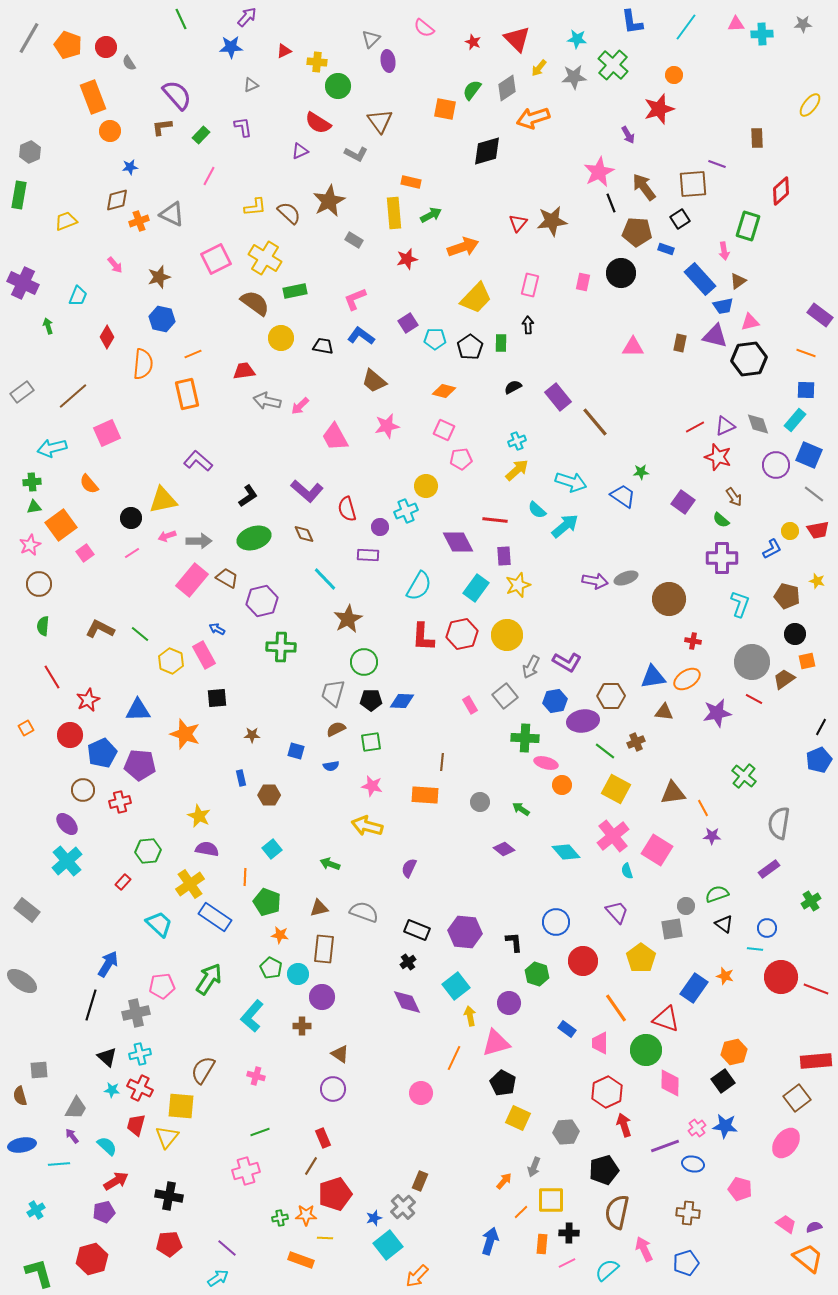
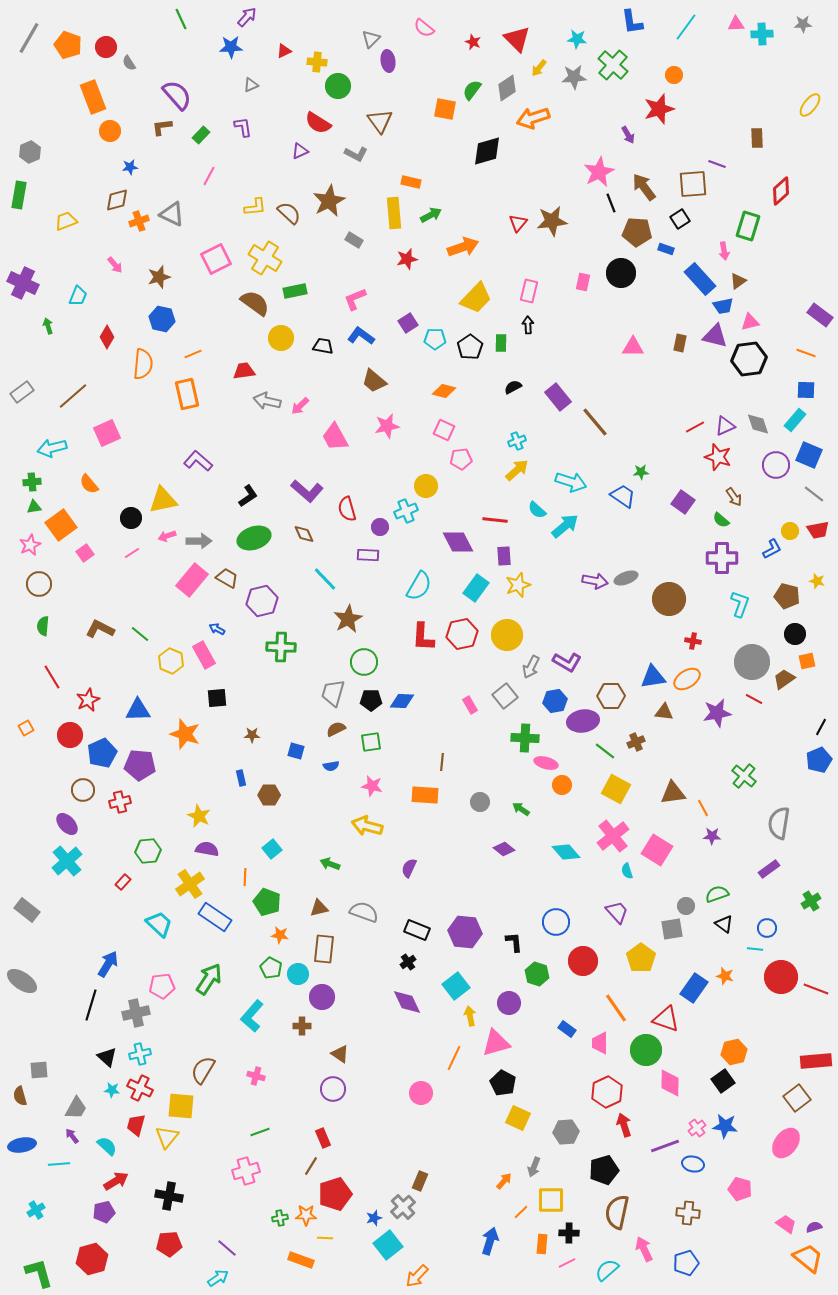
pink rectangle at (530, 285): moved 1 px left, 6 px down
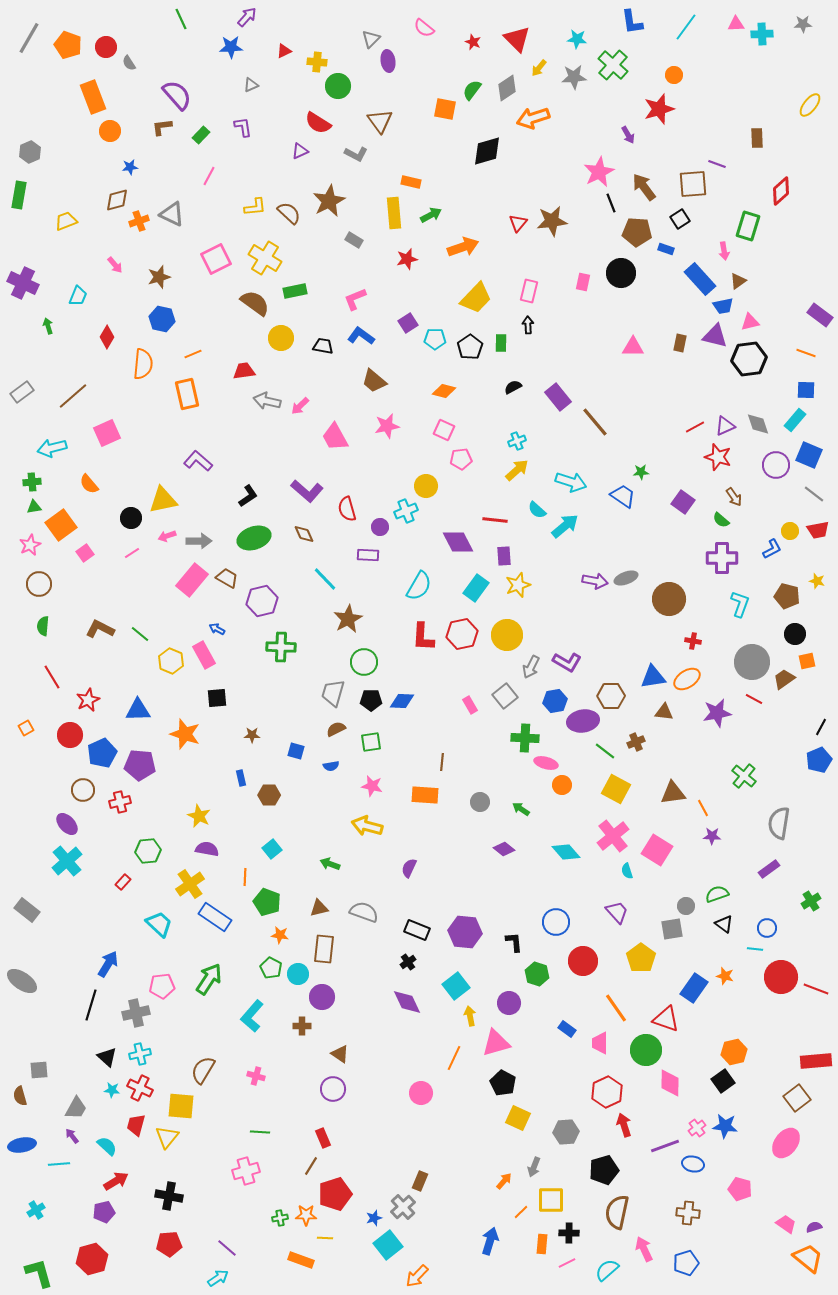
green line at (260, 1132): rotated 24 degrees clockwise
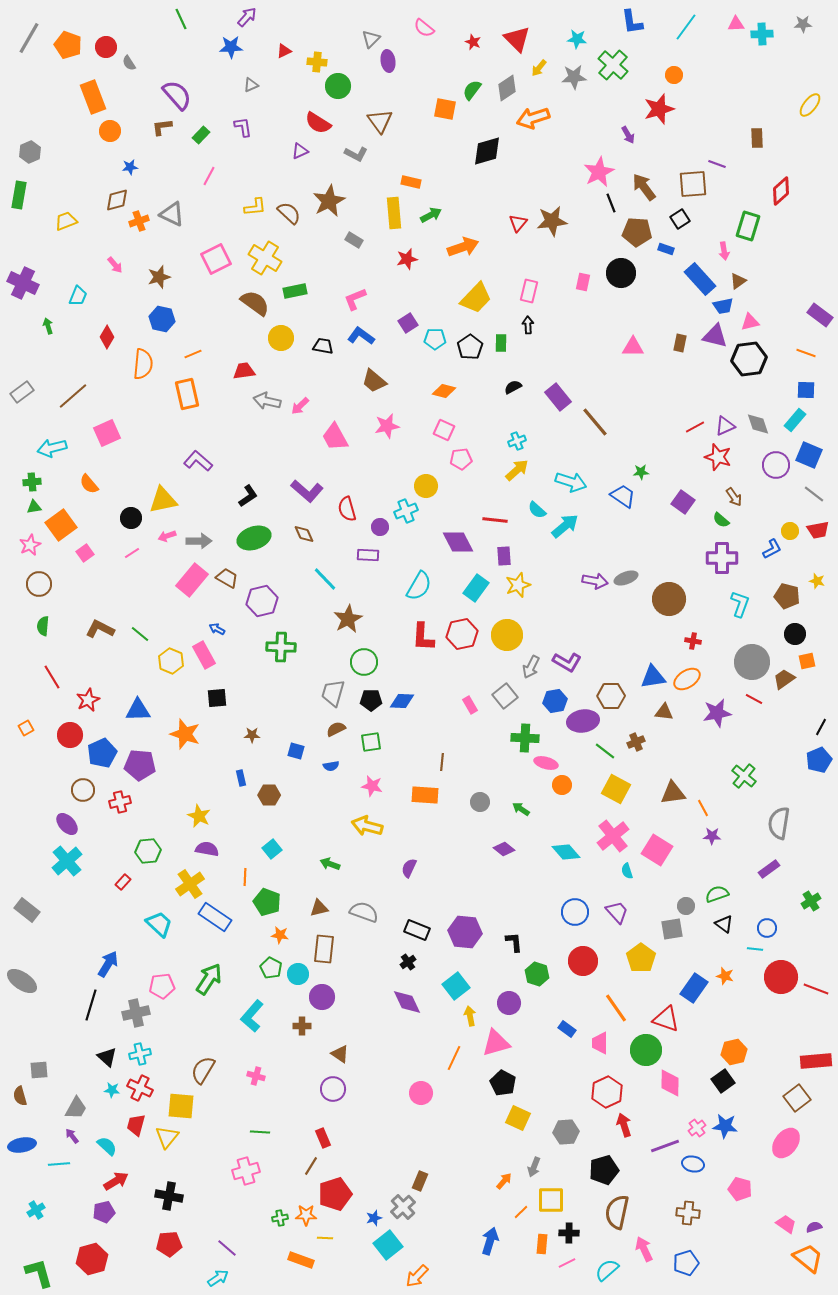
blue circle at (556, 922): moved 19 px right, 10 px up
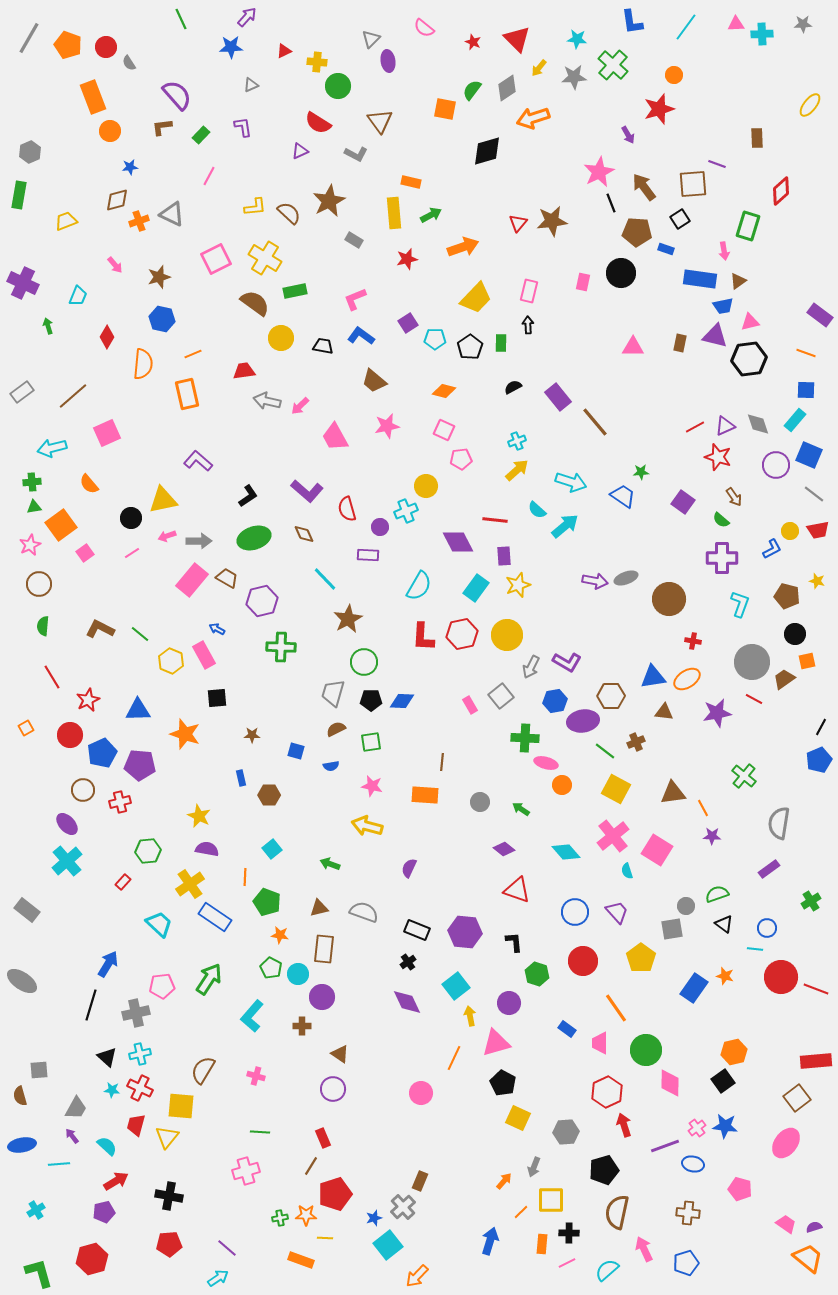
blue rectangle at (700, 279): rotated 40 degrees counterclockwise
gray square at (505, 696): moved 4 px left
red triangle at (666, 1019): moved 149 px left, 129 px up
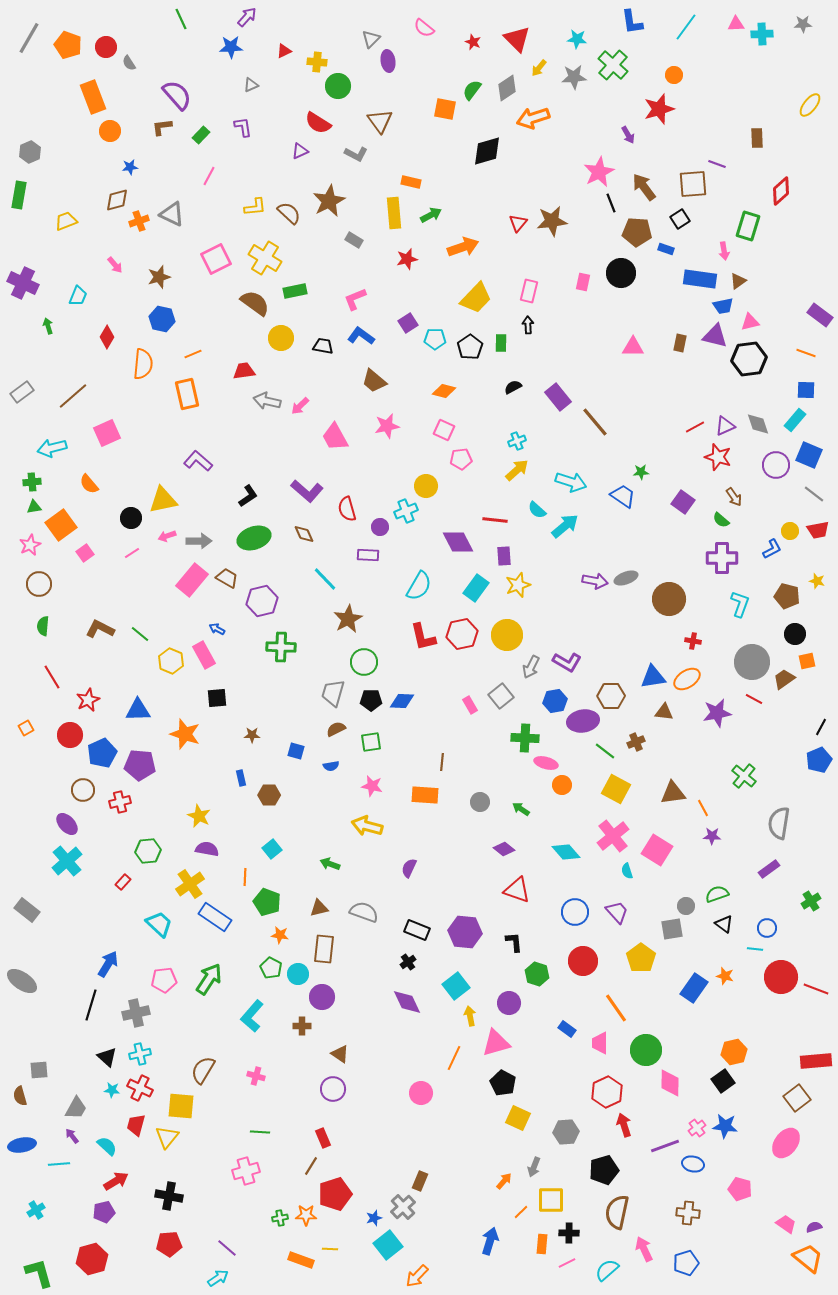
red L-shape at (423, 637): rotated 16 degrees counterclockwise
pink pentagon at (162, 986): moved 2 px right, 6 px up
yellow line at (325, 1238): moved 5 px right, 11 px down
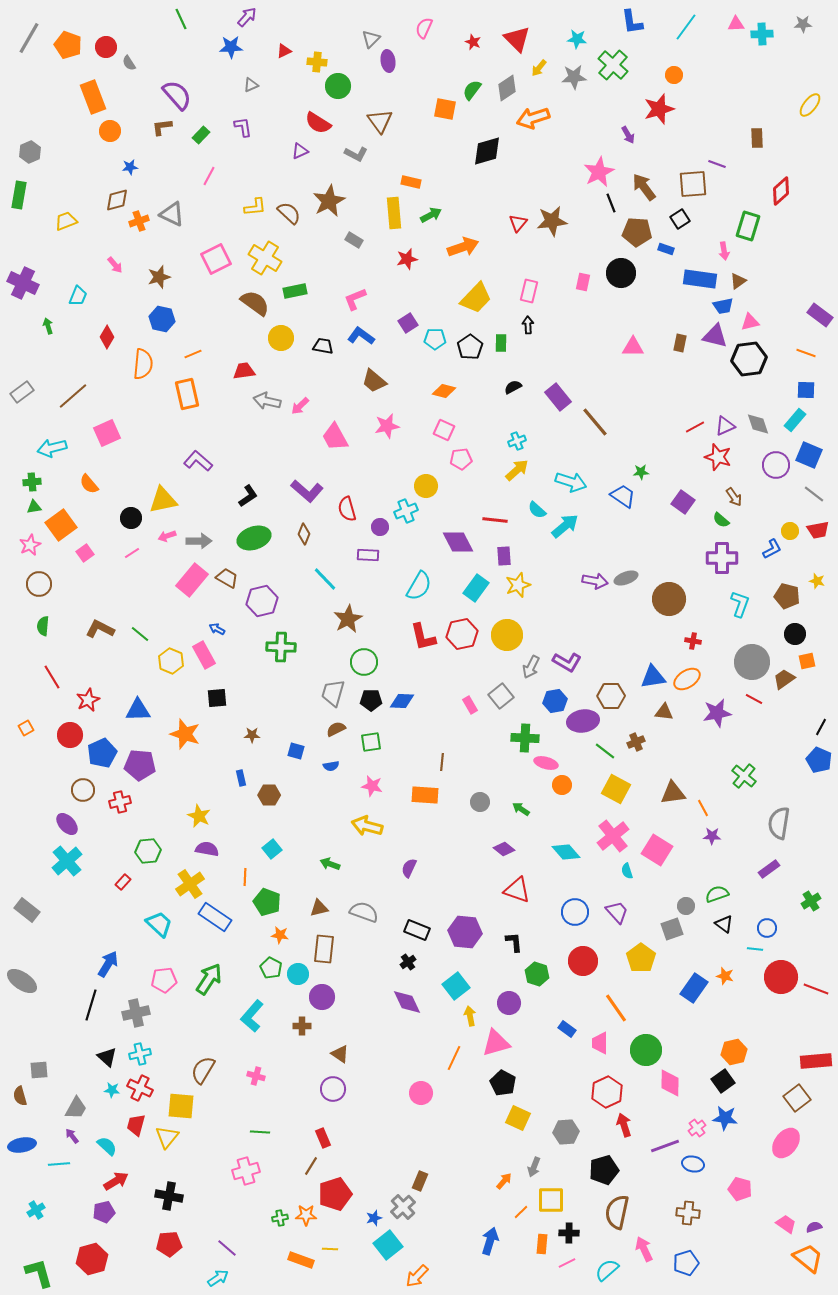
pink semicircle at (424, 28): rotated 75 degrees clockwise
brown diamond at (304, 534): rotated 45 degrees clockwise
blue pentagon at (819, 760): rotated 25 degrees counterclockwise
gray square at (672, 929): rotated 10 degrees counterclockwise
blue star at (725, 1126): moved 8 px up
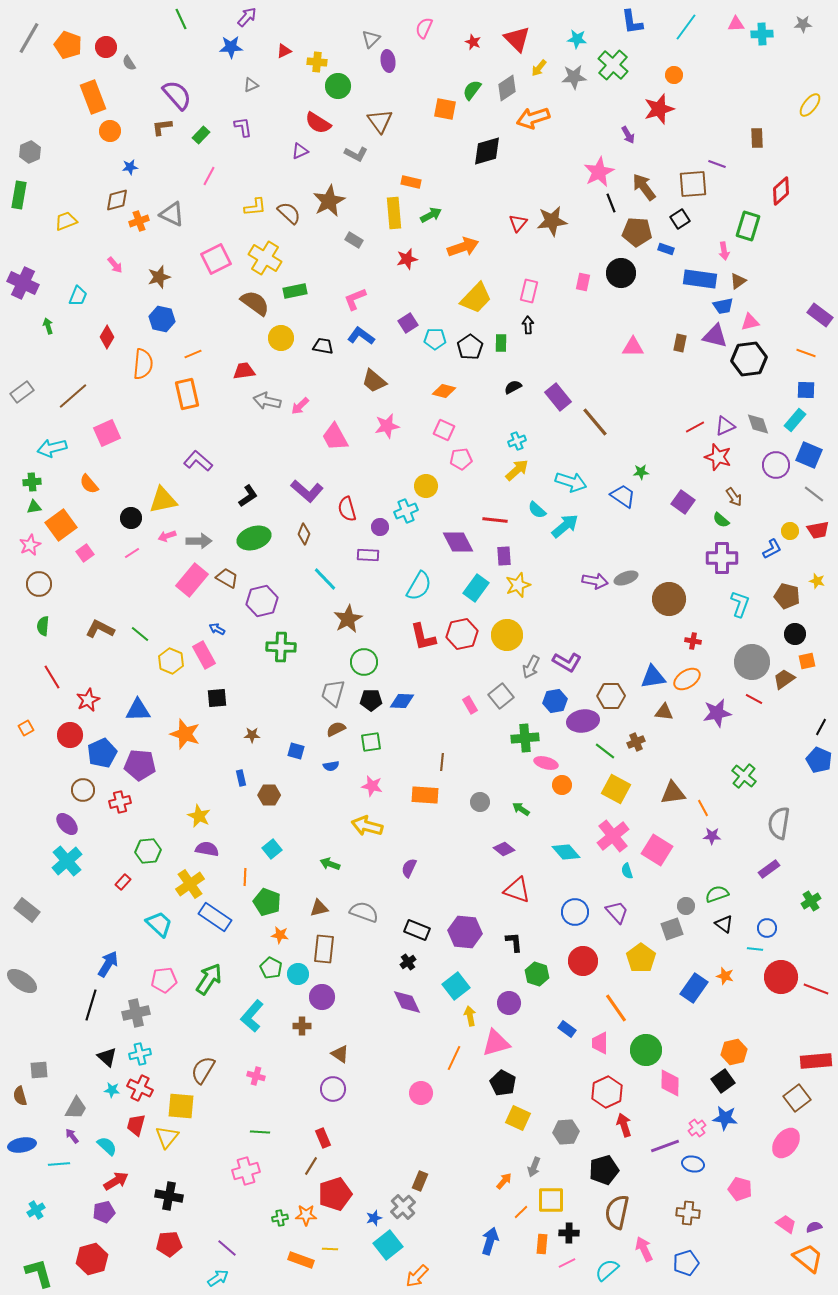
green cross at (525, 738): rotated 8 degrees counterclockwise
